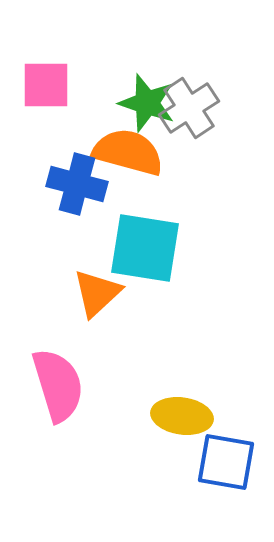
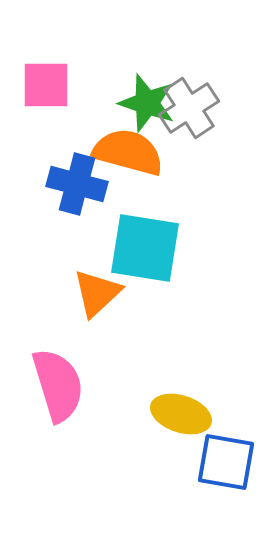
yellow ellipse: moved 1 px left, 2 px up; rotated 10 degrees clockwise
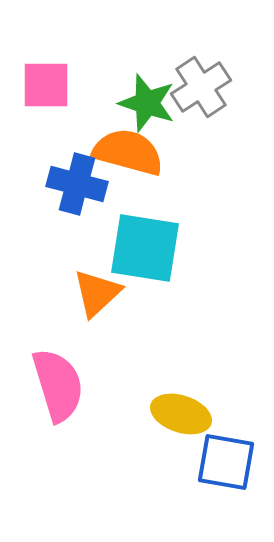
gray cross: moved 12 px right, 21 px up
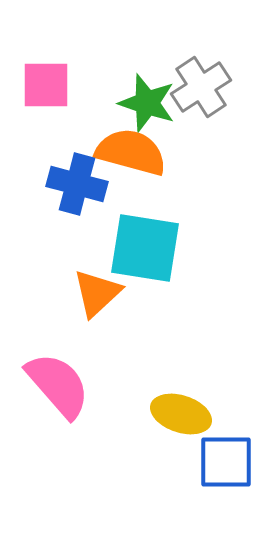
orange semicircle: moved 3 px right
pink semicircle: rotated 24 degrees counterclockwise
blue square: rotated 10 degrees counterclockwise
